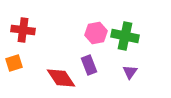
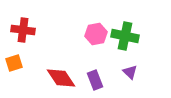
pink hexagon: moved 1 px down
purple rectangle: moved 6 px right, 15 px down
purple triangle: rotated 21 degrees counterclockwise
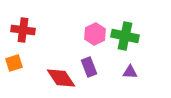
pink hexagon: moved 1 px left; rotated 15 degrees counterclockwise
purple triangle: rotated 42 degrees counterclockwise
purple rectangle: moved 6 px left, 13 px up
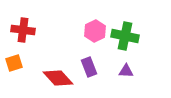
pink hexagon: moved 3 px up
purple triangle: moved 4 px left, 1 px up
red diamond: moved 3 px left; rotated 8 degrees counterclockwise
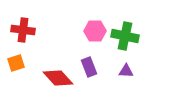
pink hexagon: rotated 25 degrees clockwise
orange square: moved 2 px right
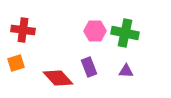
green cross: moved 3 px up
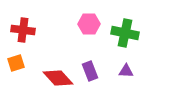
pink hexagon: moved 6 px left, 7 px up
purple rectangle: moved 1 px right, 4 px down
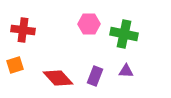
green cross: moved 1 px left, 1 px down
orange square: moved 1 px left, 2 px down
purple rectangle: moved 5 px right, 5 px down; rotated 42 degrees clockwise
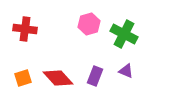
pink hexagon: rotated 15 degrees counterclockwise
red cross: moved 2 px right, 1 px up
green cross: rotated 16 degrees clockwise
orange square: moved 8 px right, 13 px down
purple triangle: rotated 21 degrees clockwise
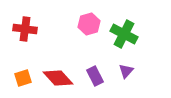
purple triangle: rotated 49 degrees clockwise
purple rectangle: rotated 48 degrees counterclockwise
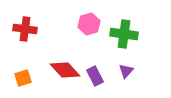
green cross: rotated 20 degrees counterclockwise
red diamond: moved 7 px right, 8 px up
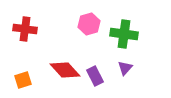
purple triangle: moved 1 px left, 3 px up
orange square: moved 2 px down
